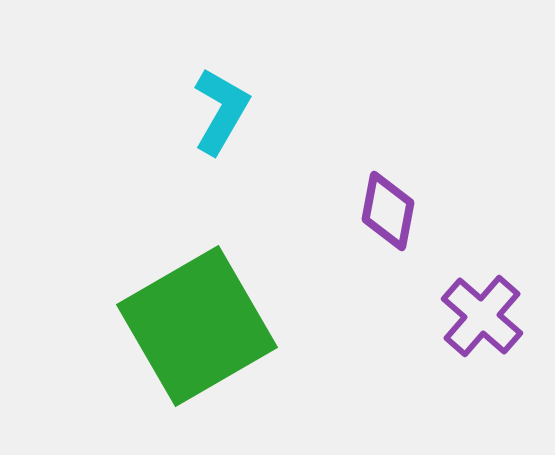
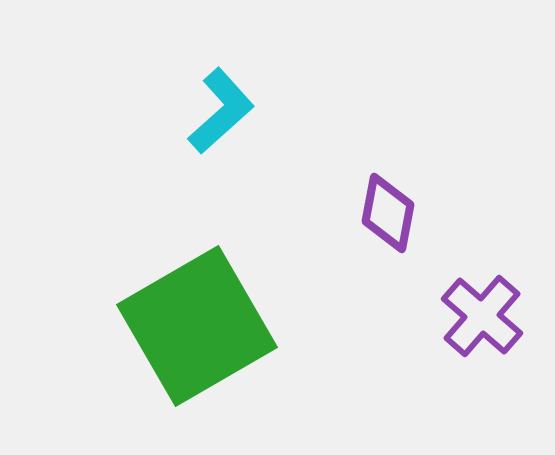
cyan L-shape: rotated 18 degrees clockwise
purple diamond: moved 2 px down
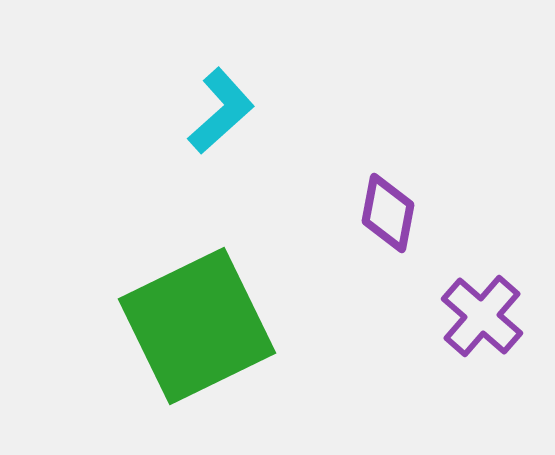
green square: rotated 4 degrees clockwise
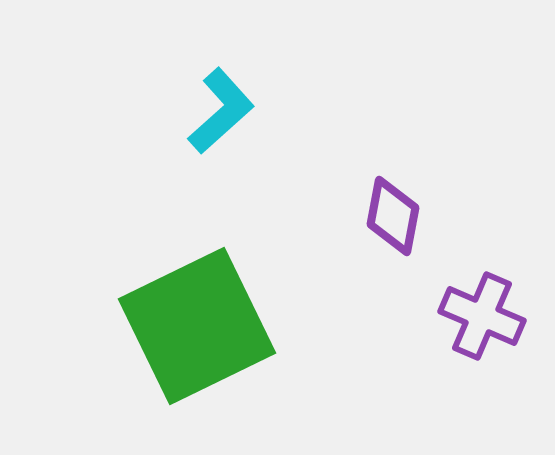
purple diamond: moved 5 px right, 3 px down
purple cross: rotated 18 degrees counterclockwise
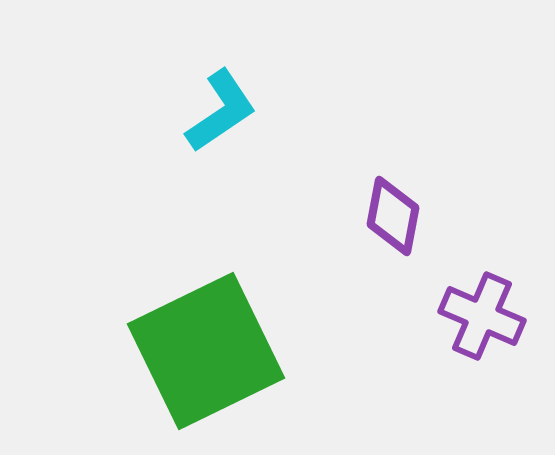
cyan L-shape: rotated 8 degrees clockwise
green square: moved 9 px right, 25 px down
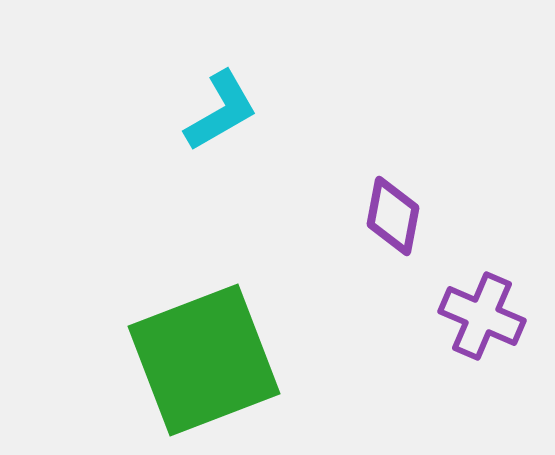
cyan L-shape: rotated 4 degrees clockwise
green square: moved 2 px left, 9 px down; rotated 5 degrees clockwise
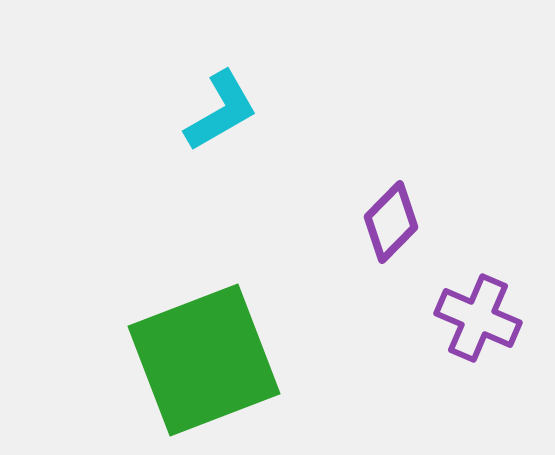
purple diamond: moved 2 px left, 6 px down; rotated 34 degrees clockwise
purple cross: moved 4 px left, 2 px down
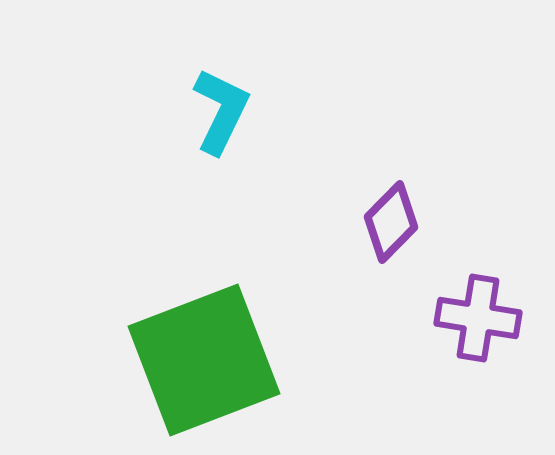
cyan L-shape: rotated 34 degrees counterclockwise
purple cross: rotated 14 degrees counterclockwise
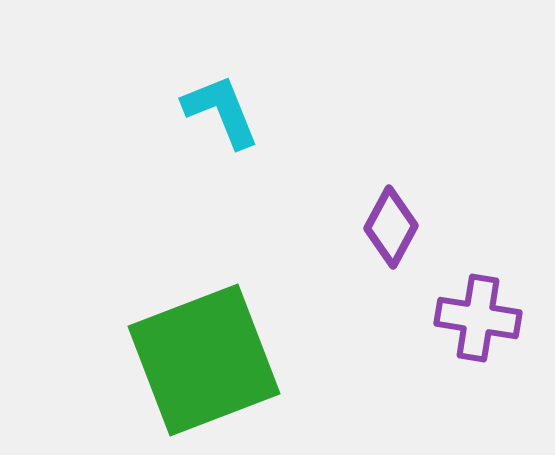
cyan L-shape: rotated 48 degrees counterclockwise
purple diamond: moved 5 px down; rotated 16 degrees counterclockwise
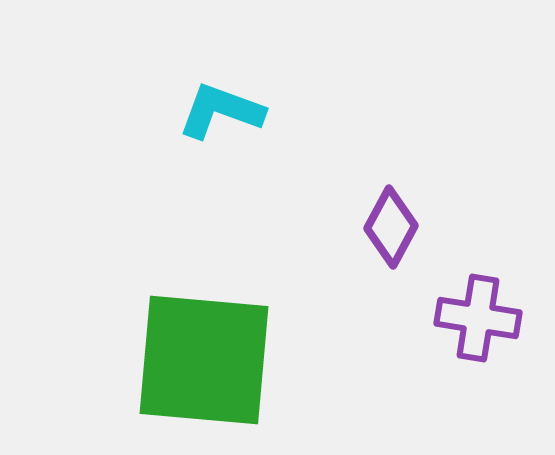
cyan L-shape: rotated 48 degrees counterclockwise
green square: rotated 26 degrees clockwise
